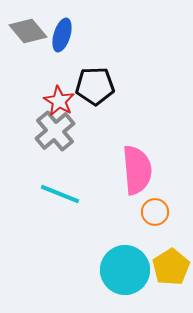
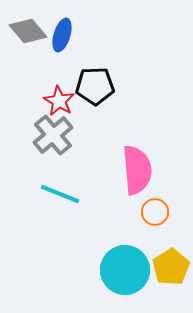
gray cross: moved 2 px left, 4 px down
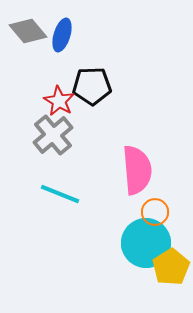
black pentagon: moved 3 px left
cyan circle: moved 21 px right, 27 px up
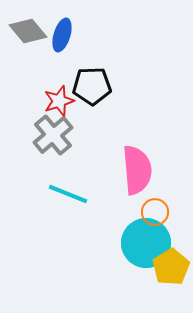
red star: rotated 24 degrees clockwise
cyan line: moved 8 px right
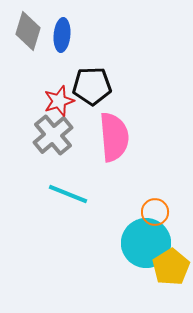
gray diamond: rotated 57 degrees clockwise
blue ellipse: rotated 12 degrees counterclockwise
pink semicircle: moved 23 px left, 33 px up
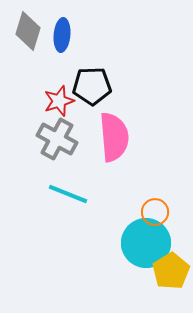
gray cross: moved 4 px right, 4 px down; rotated 21 degrees counterclockwise
yellow pentagon: moved 4 px down
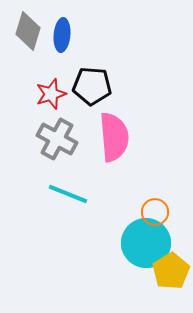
black pentagon: rotated 6 degrees clockwise
red star: moved 8 px left, 7 px up
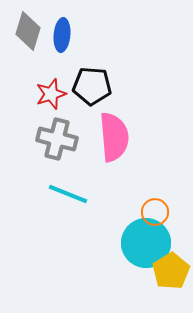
gray cross: rotated 15 degrees counterclockwise
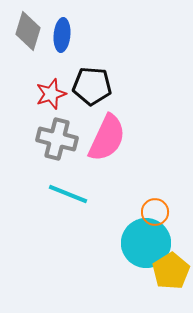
pink semicircle: moved 7 px left, 1 px down; rotated 30 degrees clockwise
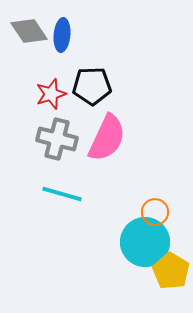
gray diamond: moved 1 px right; rotated 51 degrees counterclockwise
black pentagon: rotated 6 degrees counterclockwise
cyan line: moved 6 px left; rotated 6 degrees counterclockwise
cyan circle: moved 1 px left, 1 px up
yellow pentagon: rotated 9 degrees counterclockwise
